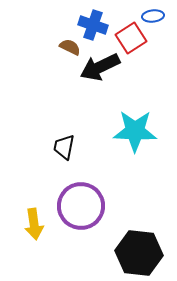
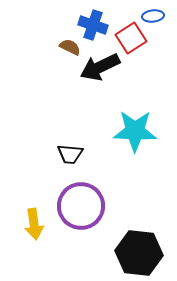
black trapezoid: moved 6 px right, 7 px down; rotated 96 degrees counterclockwise
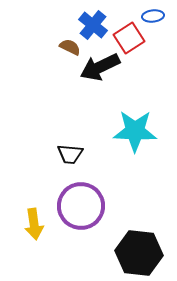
blue cross: rotated 20 degrees clockwise
red square: moved 2 px left
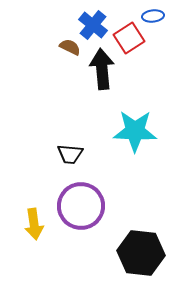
black arrow: moved 2 px right, 2 px down; rotated 111 degrees clockwise
black hexagon: moved 2 px right
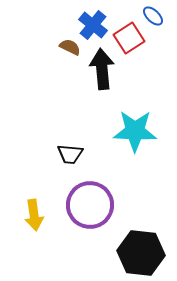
blue ellipse: rotated 50 degrees clockwise
purple circle: moved 9 px right, 1 px up
yellow arrow: moved 9 px up
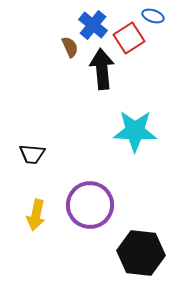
blue ellipse: rotated 25 degrees counterclockwise
brown semicircle: rotated 40 degrees clockwise
black trapezoid: moved 38 px left
yellow arrow: moved 2 px right; rotated 20 degrees clockwise
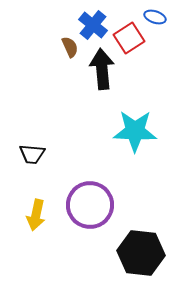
blue ellipse: moved 2 px right, 1 px down
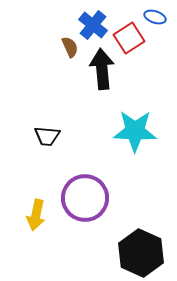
black trapezoid: moved 15 px right, 18 px up
purple circle: moved 5 px left, 7 px up
black hexagon: rotated 18 degrees clockwise
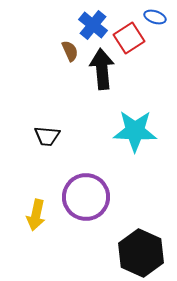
brown semicircle: moved 4 px down
purple circle: moved 1 px right, 1 px up
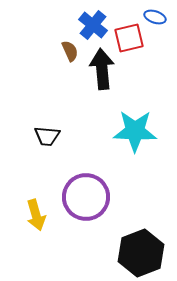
red square: rotated 20 degrees clockwise
yellow arrow: rotated 28 degrees counterclockwise
black hexagon: rotated 15 degrees clockwise
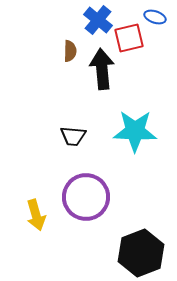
blue cross: moved 5 px right, 5 px up
brown semicircle: rotated 25 degrees clockwise
black trapezoid: moved 26 px right
